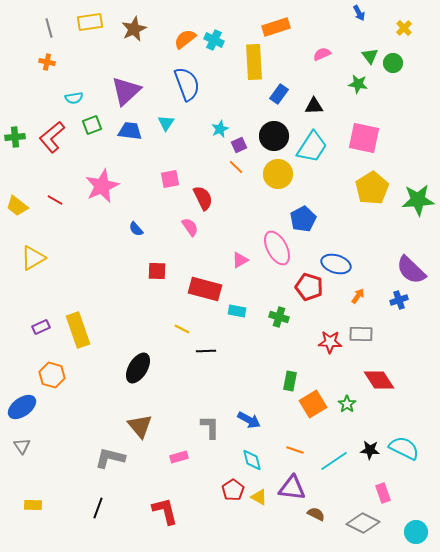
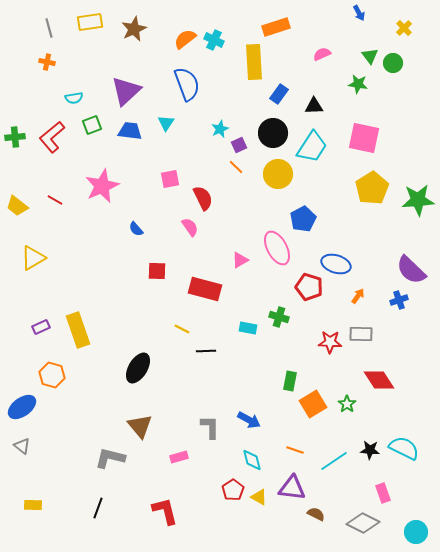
black circle at (274, 136): moved 1 px left, 3 px up
cyan rectangle at (237, 311): moved 11 px right, 17 px down
gray triangle at (22, 446): rotated 18 degrees counterclockwise
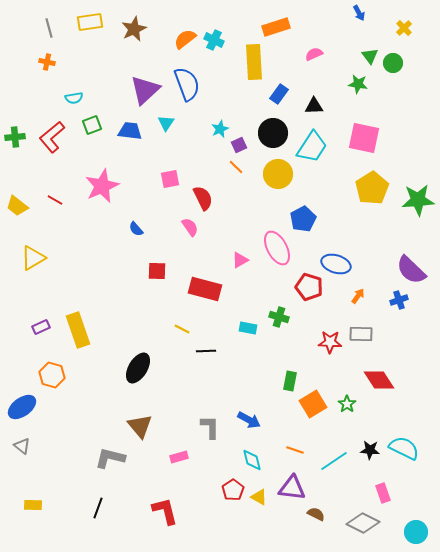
pink semicircle at (322, 54): moved 8 px left
purple triangle at (126, 91): moved 19 px right, 1 px up
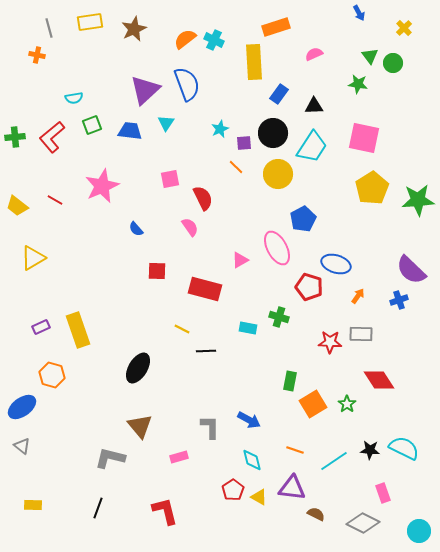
orange cross at (47, 62): moved 10 px left, 7 px up
purple square at (239, 145): moved 5 px right, 2 px up; rotated 21 degrees clockwise
cyan circle at (416, 532): moved 3 px right, 1 px up
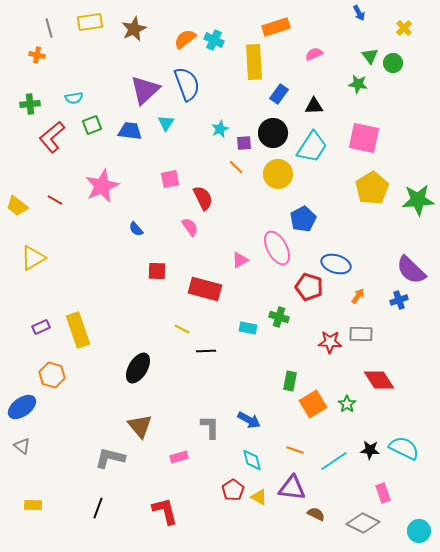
green cross at (15, 137): moved 15 px right, 33 px up
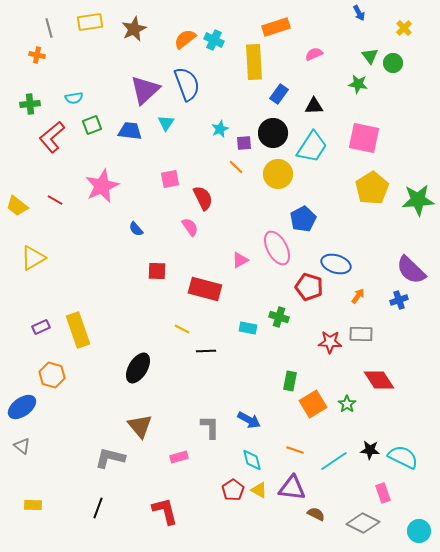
cyan semicircle at (404, 448): moved 1 px left, 9 px down
yellow triangle at (259, 497): moved 7 px up
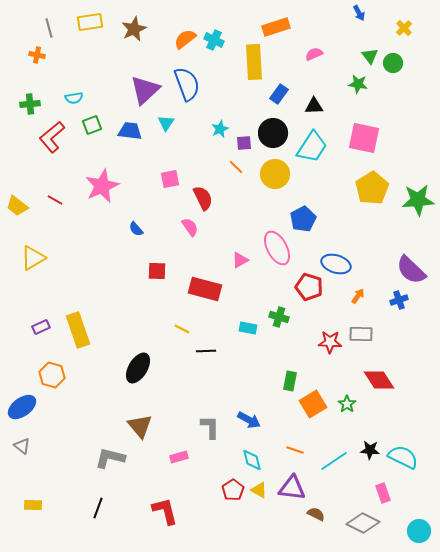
yellow circle at (278, 174): moved 3 px left
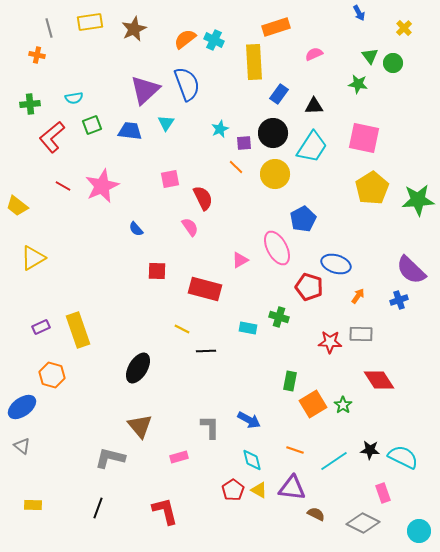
red line at (55, 200): moved 8 px right, 14 px up
green star at (347, 404): moved 4 px left, 1 px down
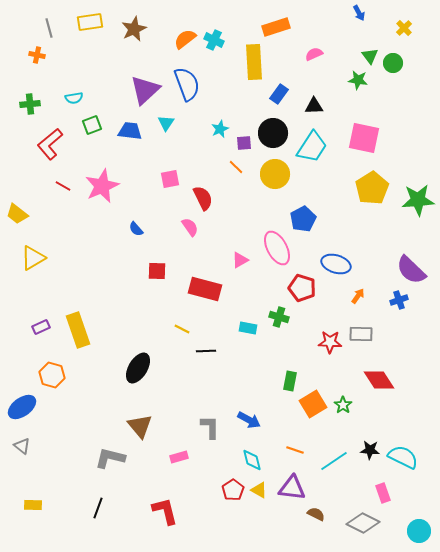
green star at (358, 84): moved 4 px up
red L-shape at (52, 137): moved 2 px left, 7 px down
yellow trapezoid at (17, 206): moved 8 px down
red pentagon at (309, 287): moved 7 px left, 1 px down
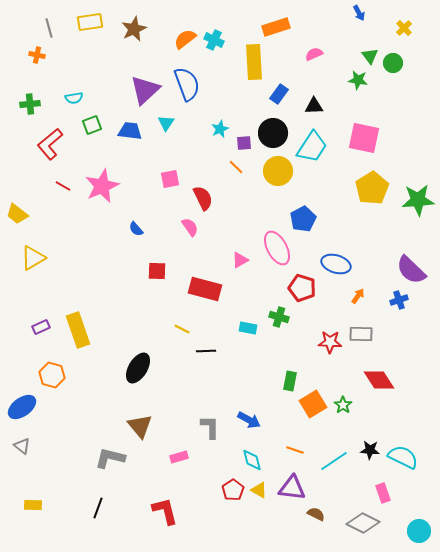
yellow circle at (275, 174): moved 3 px right, 3 px up
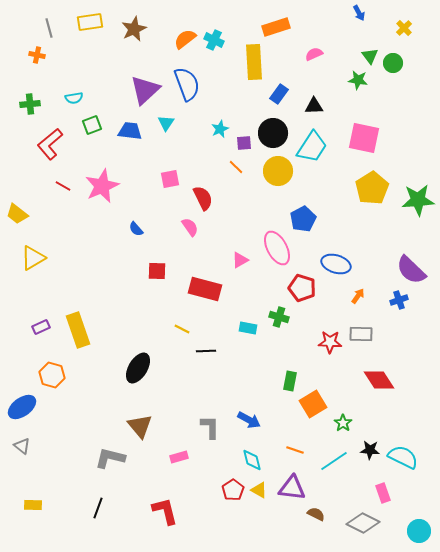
green star at (343, 405): moved 18 px down
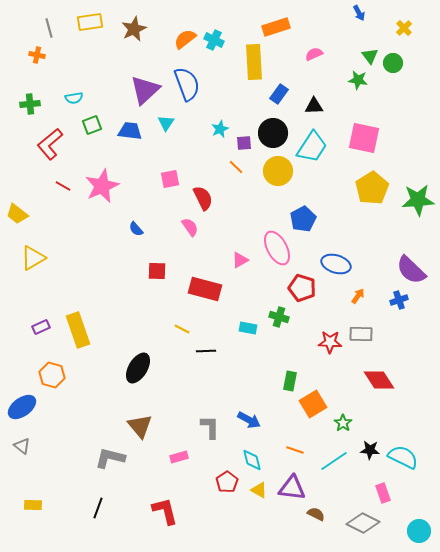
red pentagon at (233, 490): moved 6 px left, 8 px up
